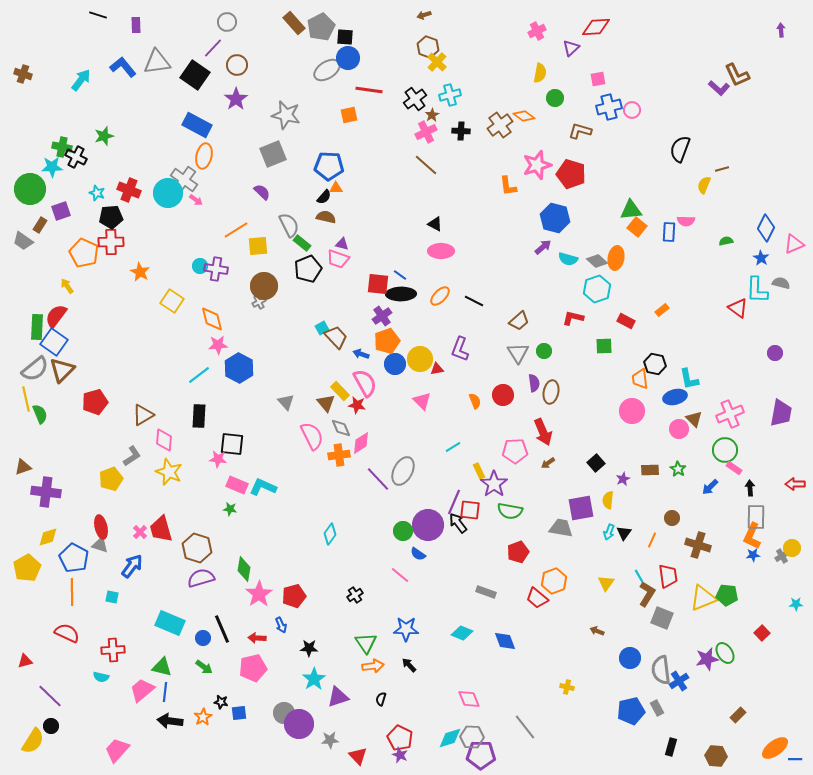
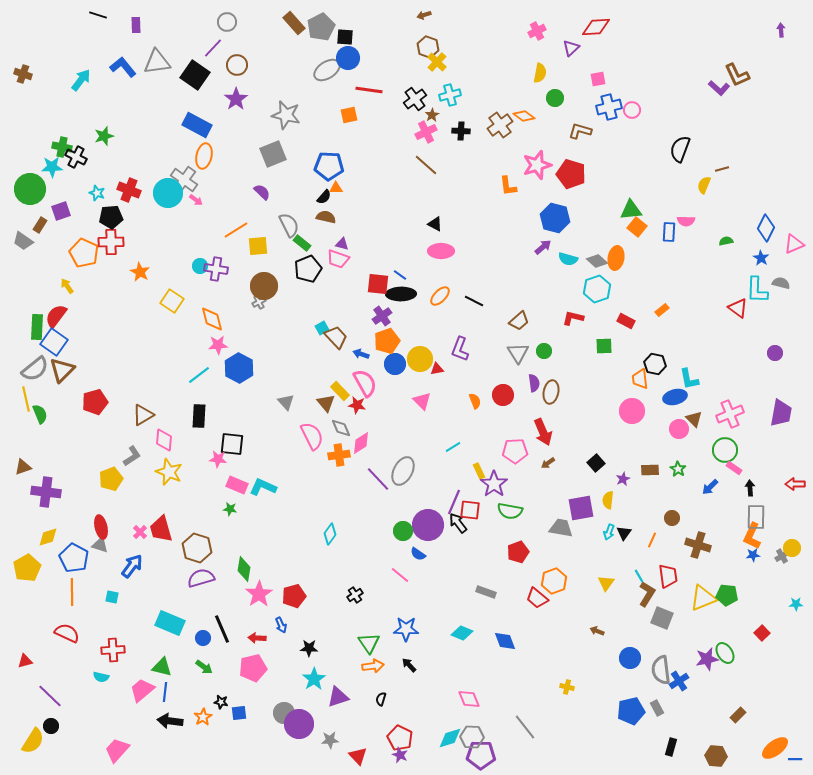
green triangle at (366, 643): moved 3 px right
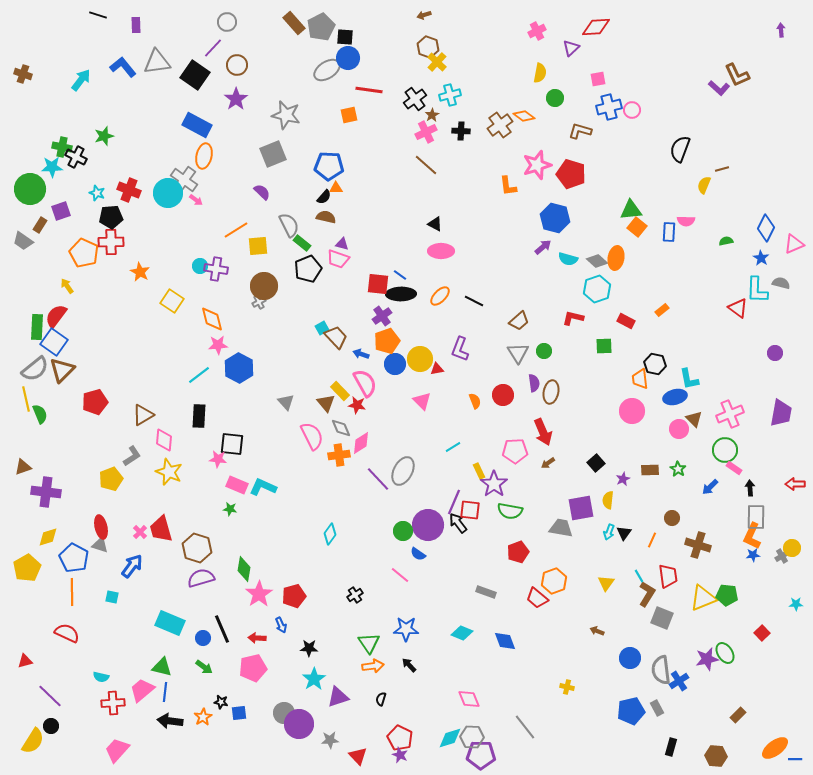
red cross at (113, 650): moved 53 px down
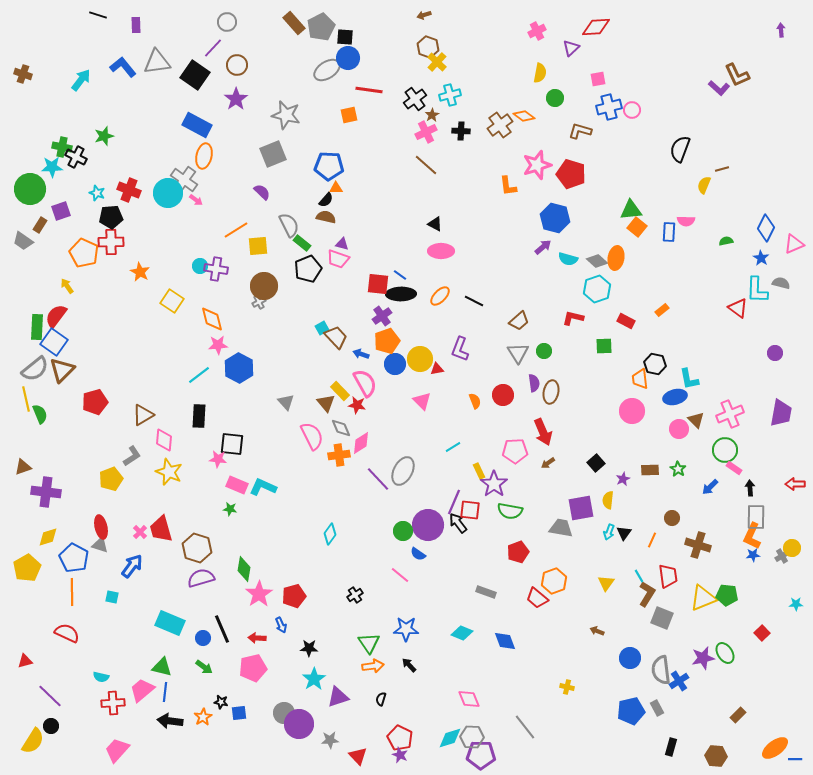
black semicircle at (324, 197): moved 2 px right, 3 px down
brown triangle at (694, 419): moved 2 px right, 1 px down
purple star at (707, 659): moved 4 px left, 1 px up
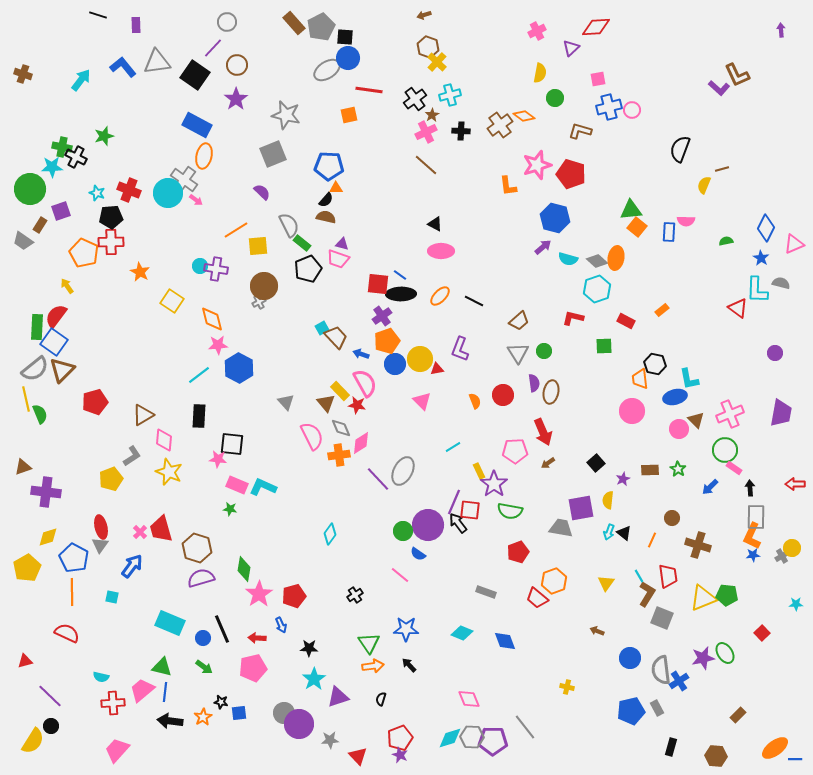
black triangle at (624, 533): rotated 28 degrees counterclockwise
gray triangle at (100, 545): rotated 48 degrees clockwise
red pentagon at (400, 738): rotated 25 degrees clockwise
purple pentagon at (481, 755): moved 12 px right, 14 px up
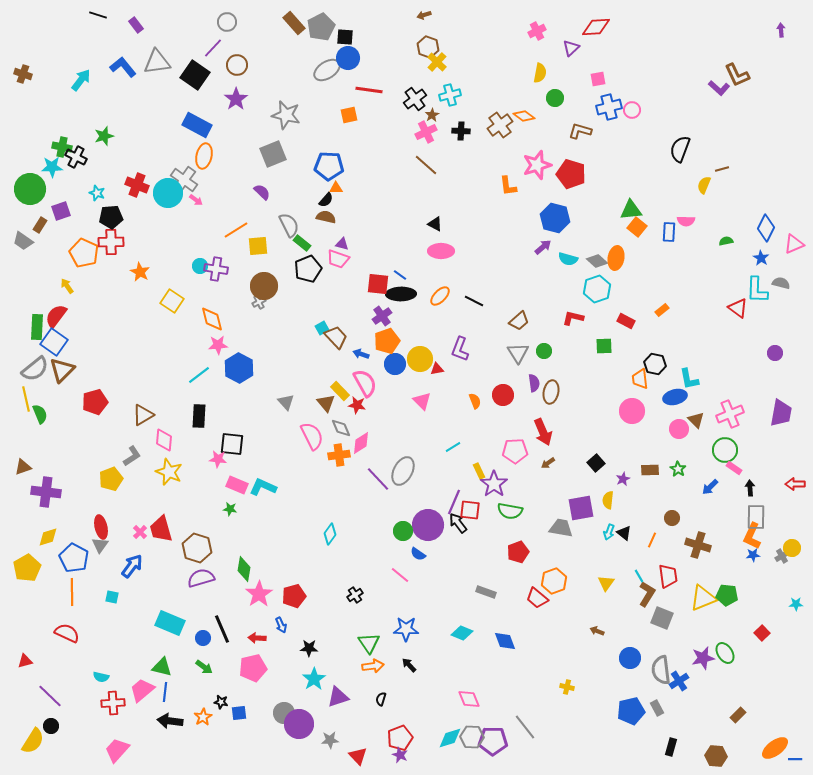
purple rectangle at (136, 25): rotated 35 degrees counterclockwise
red cross at (129, 190): moved 8 px right, 5 px up
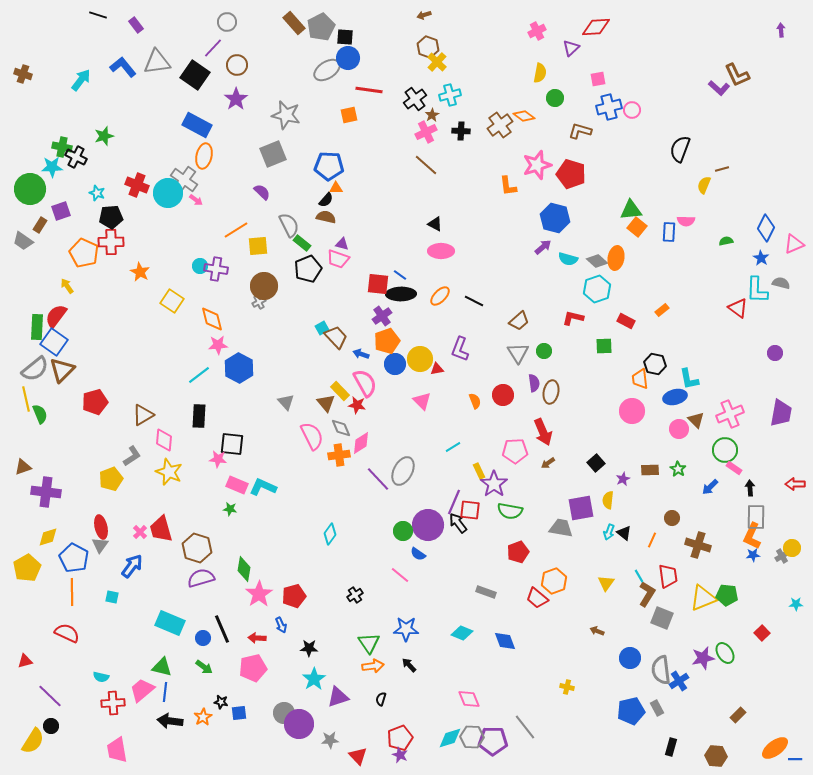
pink trapezoid at (117, 750): rotated 52 degrees counterclockwise
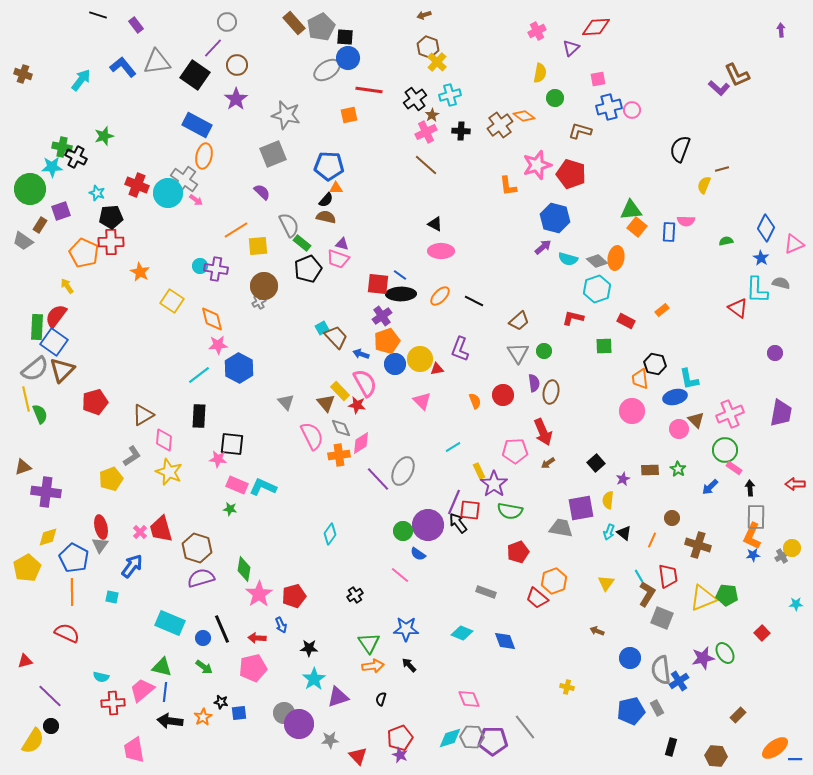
pink trapezoid at (117, 750): moved 17 px right
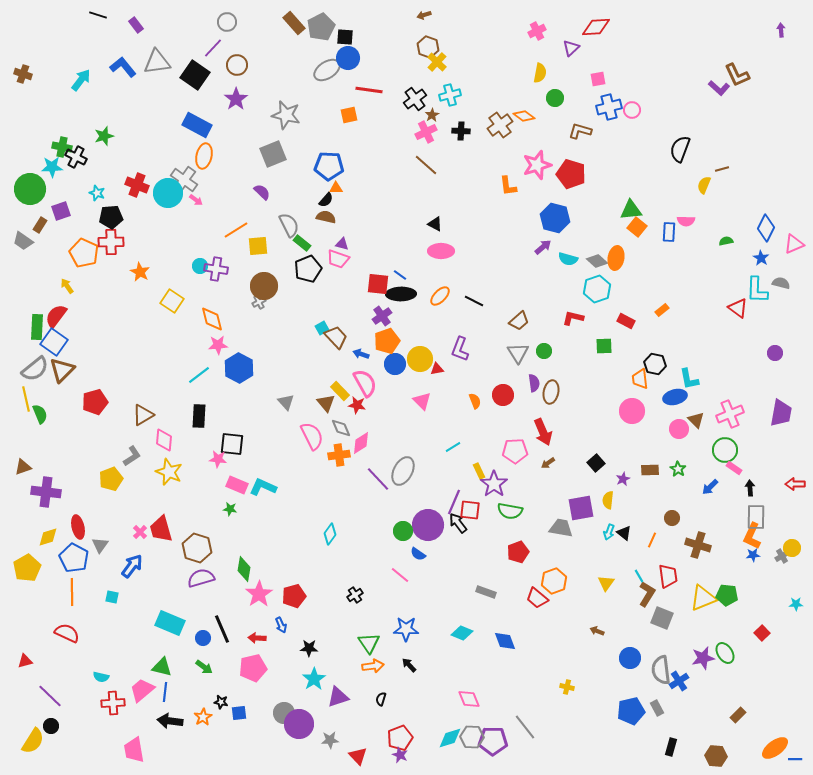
red ellipse at (101, 527): moved 23 px left
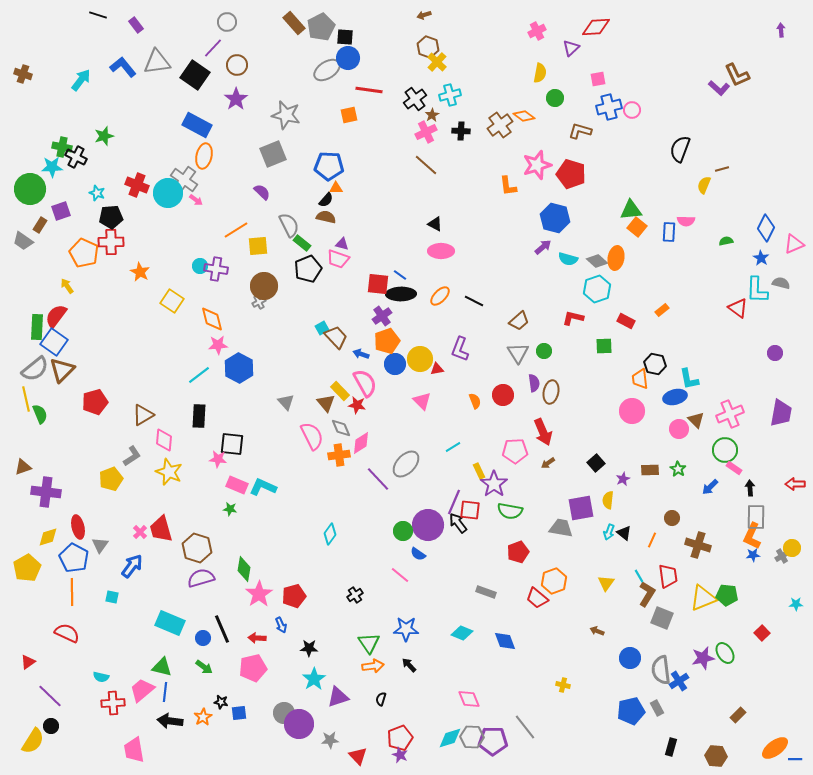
gray ellipse at (403, 471): moved 3 px right, 7 px up; rotated 16 degrees clockwise
red triangle at (25, 661): moved 3 px right, 1 px down; rotated 21 degrees counterclockwise
yellow cross at (567, 687): moved 4 px left, 2 px up
